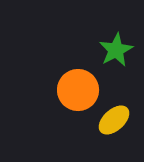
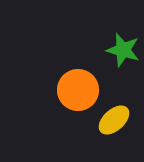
green star: moved 7 px right; rotated 28 degrees counterclockwise
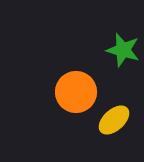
orange circle: moved 2 px left, 2 px down
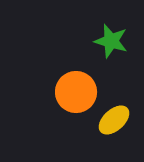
green star: moved 12 px left, 9 px up
